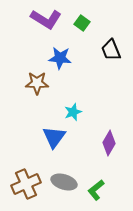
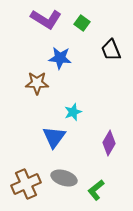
gray ellipse: moved 4 px up
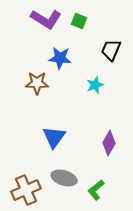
green square: moved 3 px left, 2 px up; rotated 14 degrees counterclockwise
black trapezoid: rotated 45 degrees clockwise
cyan star: moved 22 px right, 27 px up
brown cross: moved 6 px down
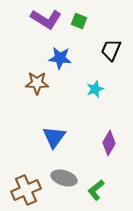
cyan star: moved 4 px down
